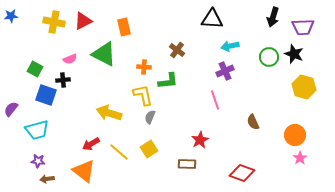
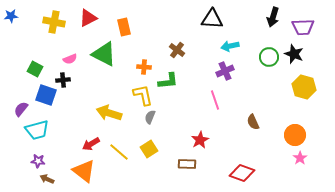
red triangle: moved 5 px right, 3 px up
purple semicircle: moved 10 px right
brown arrow: rotated 32 degrees clockwise
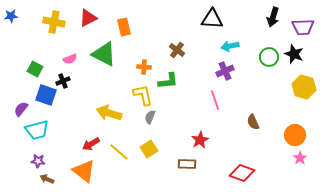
black cross: moved 1 px down; rotated 16 degrees counterclockwise
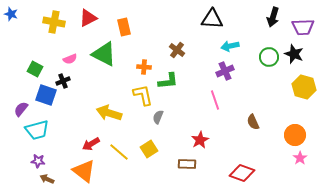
blue star: moved 2 px up; rotated 24 degrees clockwise
gray semicircle: moved 8 px right
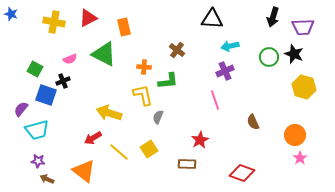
red arrow: moved 2 px right, 6 px up
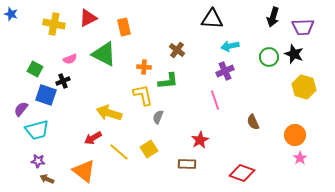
yellow cross: moved 2 px down
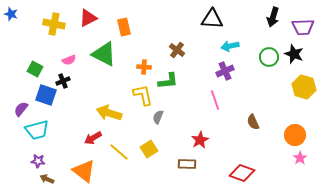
pink semicircle: moved 1 px left, 1 px down
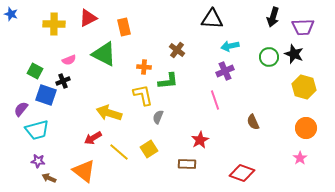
yellow cross: rotated 10 degrees counterclockwise
green square: moved 2 px down
orange circle: moved 11 px right, 7 px up
brown arrow: moved 2 px right, 1 px up
